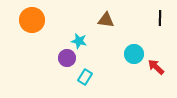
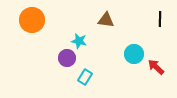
black line: moved 1 px down
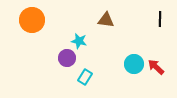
cyan circle: moved 10 px down
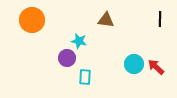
cyan rectangle: rotated 28 degrees counterclockwise
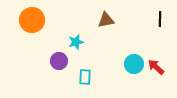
brown triangle: rotated 18 degrees counterclockwise
cyan star: moved 3 px left, 1 px down; rotated 28 degrees counterclockwise
purple circle: moved 8 px left, 3 px down
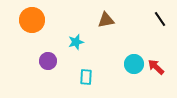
black line: rotated 35 degrees counterclockwise
purple circle: moved 11 px left
cyan rectangle: moved 1 px right
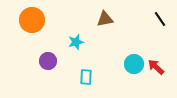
brown triangle: moved 1 px left, 1 px up
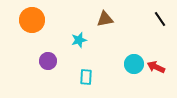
cyan star: moved 3 px right, 2 px up
red arrow: rotated 18 degrees counterclockwise
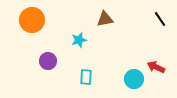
cyan circle: moved 15 px down
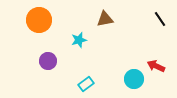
orange circle: moved 7 px right
red arrow: moved 1 px up
cyan rectangle: moved 7 px down; rotated 49 degrees clockwise
